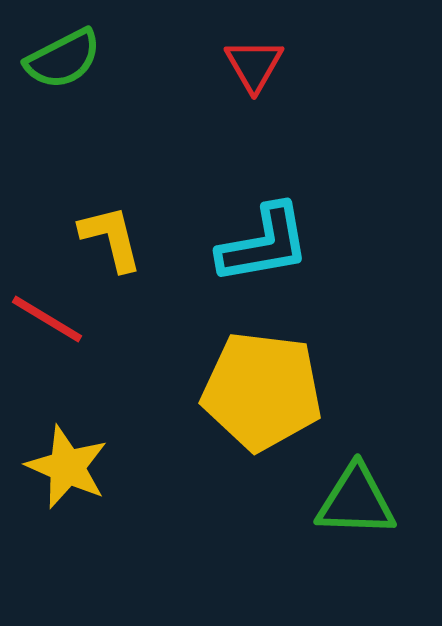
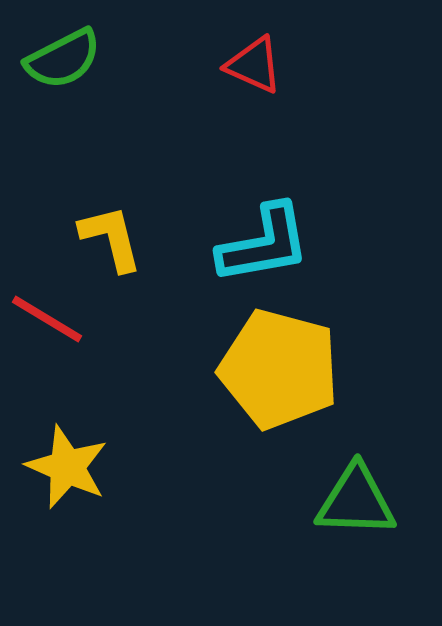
red triangle: rotated 36 degrees counterclockwise
yellow pentagon: moved 17 px right, 22 px up; rotated 8 degrees clockwise
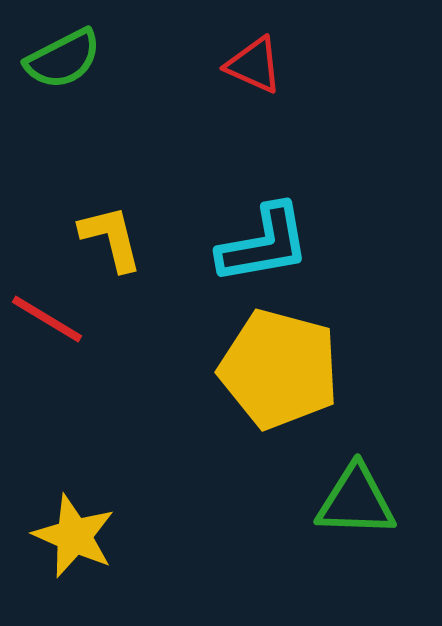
yellow star: moved 7 px right, 69 px down
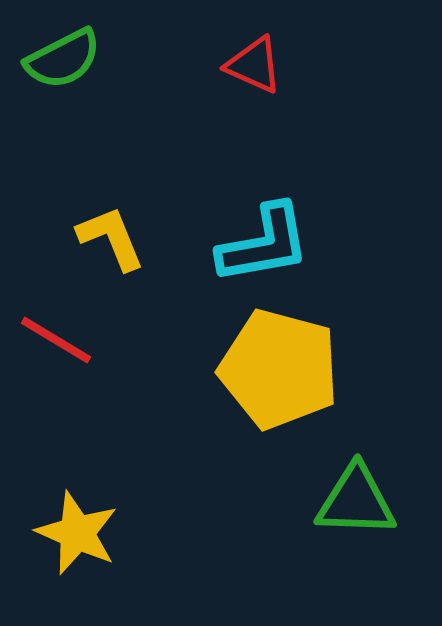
yellow L-shape: rotated 8 degrees counterclockwise
red line: moved 9 px right, 21 px down
yellow star: moved 3 px right, 3 px up
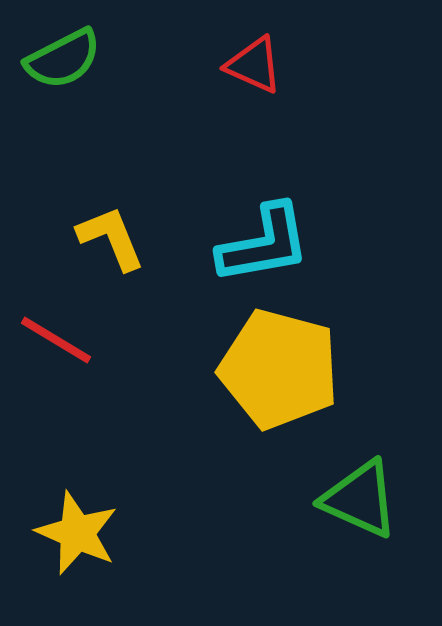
green triangle: moved 4 px right, 2 px up; rotated 22 degrees clockwise
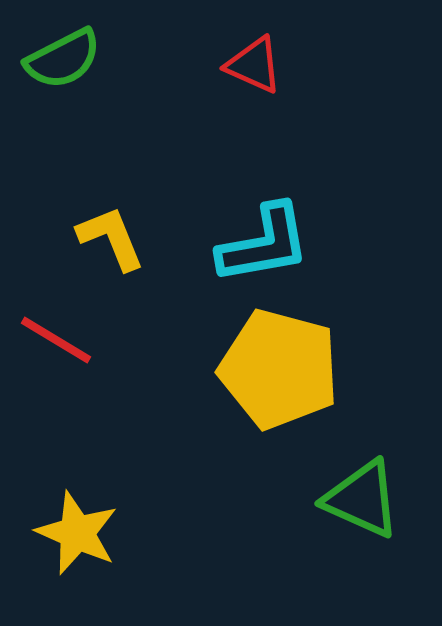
green triangle: moved 2 px right
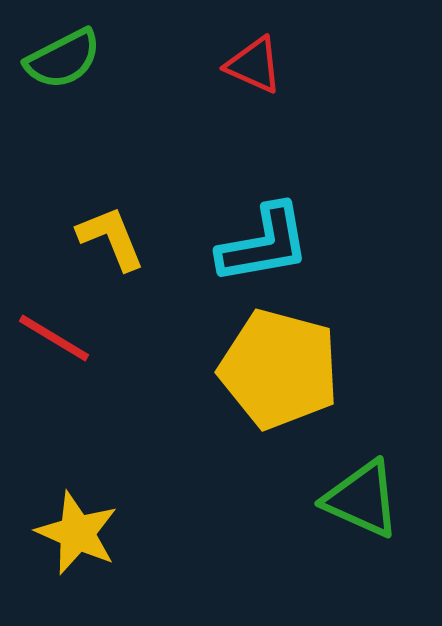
red line: moved 2 px left, 2 px up
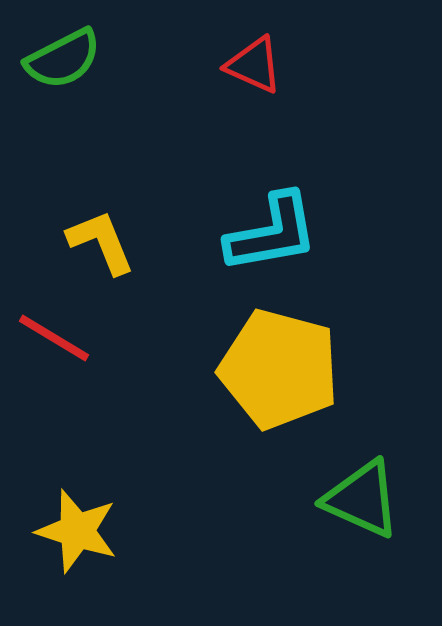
yellow L-shape: moved 10 px left, 4 px down
cyan L-shape: moved 8 px right, 11 px up
yellow star: moved 2 px up; rotated 6 degrees counterclockwise
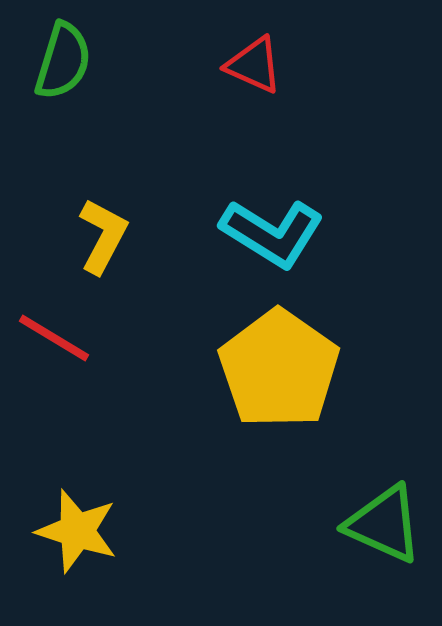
green semicircle: moved 2 px down; rotated 46 degrees counterclockwise
cyan L-shape: rotated 42 degrees clockwise
yellow L-shape: moved 2 px right, 6 px up; rotated 50 degrees clockwise
yellow pentagon: rotated 20 degrees clockwise
green triangle: moved 22 px right, 25 px down
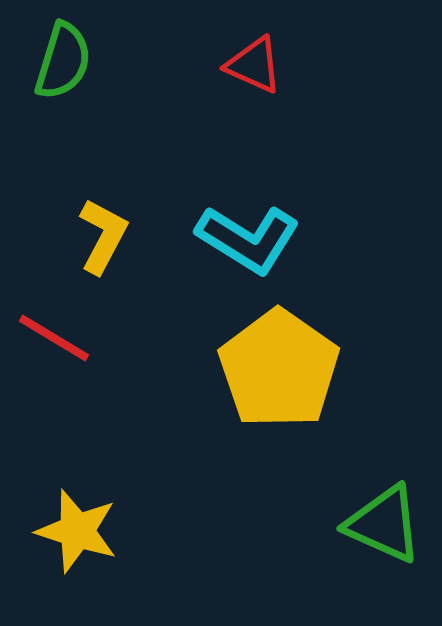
cyan L-shape: moved 24 px left, 6 px down
